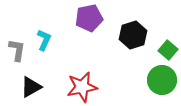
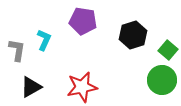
purple pentagon: moved 6 px left, 3 px down; rotated 20 degrees clockwise
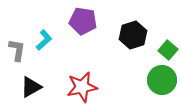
cyan L-shape: rotated 25 degrees clockwise
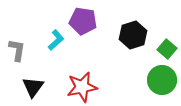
cyan L-shape: moved 12 px right
green square: moved 1 px left, 1 px up
black triangle: moved 2 px right; rotated 25 degrees counterclockwise
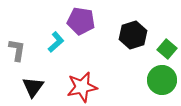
purple pentagon: moved 2 px left
cyan L-shape: moved 2 px down
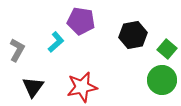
black hexagon: rotated 8 degrees clockwise
gray L-shape: rotated 20 degrees clockwise
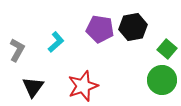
purple pentagon: moved 19 px right, 8 px down
black hexagon: moved 8 px up
red star: moved 1 px right, 1 px up; rotated 8 degrees counterclockwise
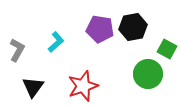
green square: rotated 12 degrees counterclockwise
green circle: moved 14 px left, 6 px up
